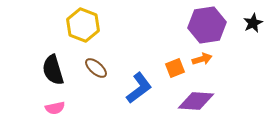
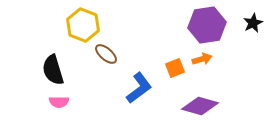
brown ellipse: moved 10 px right, 14 px up
purple diamond: moved 4 px right, 5 px down; rotated 12 degrees clockwise
pink semicircle: moved 4 px right, 6 px up; rotated 12 degrees clockwise
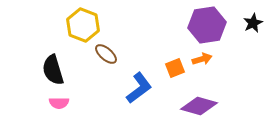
pink semicircle: moved 1 px down
purple diamond: moved 1 px left
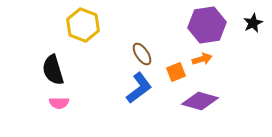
brown ellipse: moved 36 px right; rotated 15 degrees clockwise
orange square: moved 1 px right, 4 px down
purple diamond: moved 1 px right, 5 px up
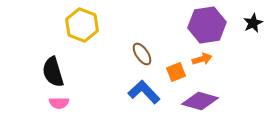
yellow hexagon: moved 1 px left
black semicircle: moved 2 px down
blue L-shape: moved 5 px right, 4 px down; rotated 96 degrees counterclockwise
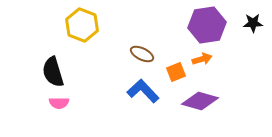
black star: rotated 24 degrees clockwise
brown ellipse: rotated 30 degrees counterclockwise
blue L-shape: moved 1 px left, 1 px up
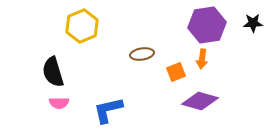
yellow hexagon: moved 1 px down; rotated 16 degrees clockwise
brown ellipse: rotated 35 degrees counterclockwise
orange arrow: rotated 114 degrees clockwise
blue L-shape: moved 35 px left, 19 px down; rotated 60 degrees counterclockwise
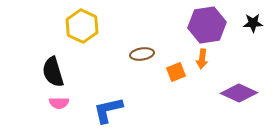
yellow hexagon: rotated 12 degrees counterclockwise
purple diamond: moved 39 px right, 8 px up; rotated 9 degrees clockwise
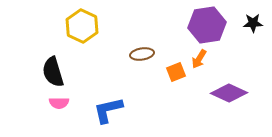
orange arrow: moved 3 px left; rotated 24 degrees clockwise
purple diamond: moved 10 px left
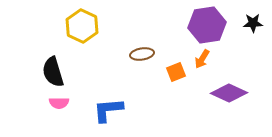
orange arrow: moved 3 px right
blue L-shape: rotated 8 degrees clockwise
